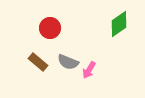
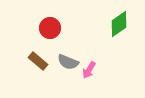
brown rectangle: moved 1 px up
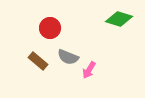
green diamond: moved 5 px up; rotated 52 degrees clockwise
gray semicircle: moved 5 px up
